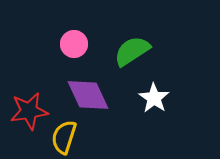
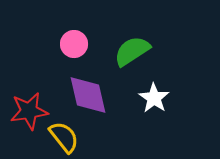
purple diamond: rotated 12 degrees clockwise
yellow semicircle: rotated 124 degrees clockwise
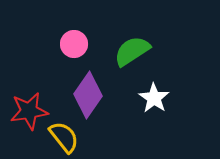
purple diamond: rotated 48 degrees clockwise
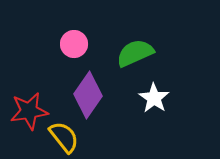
green semicircle: moved 3 px right, 2 px down; rotated 9 degrees clockwise
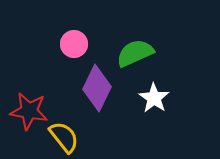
purple diamond: moved 9 px right, 7 px up; rotated 9 degrees counterclockwise
red star: rotated 18 degrees clockwise
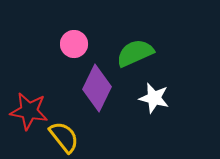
white star: rotated 20 degrees counterclockwise
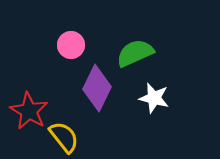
pink circle: moved 3 px left, 1 px down
red star: rotated 21 degrees clockwise
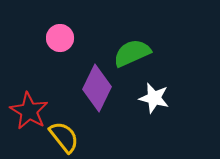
pink circle: moved 11 px left, 7 px up
green semicircle: moved 3 px left
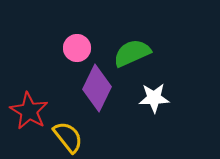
pink circle: moved 17 px right, 10 px down
white star: rotated 16 degrees counterclockwise
yellow semicircle: moved 4 px right
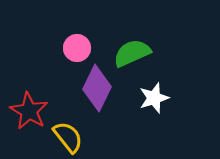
white star: rotated 16 degrees counterclockwise
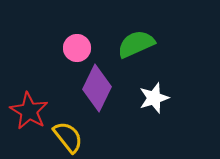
green semicircle: moved 4 px right, 9 px up
